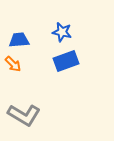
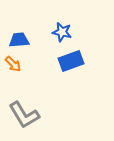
blue rectangle: moved 5 px right
gray L-shape: rotated 28 degrees clockwise
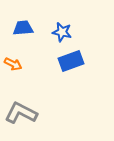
blue trapezoid: moved 4 px right, 12 px up
orange arrow: rotated 18 degrees counterclockwise
gray L-shape: moved 3 px left, 2 px up; rotated 148 degrees clockwise
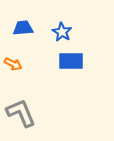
blue star: rotated 18 degrees clockwise
blue rectangle: rotated 20 degrees clockwise
gray L-shape: rotated 40 degrees clockwise
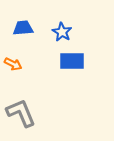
blue rectangle: moved 1 px right
